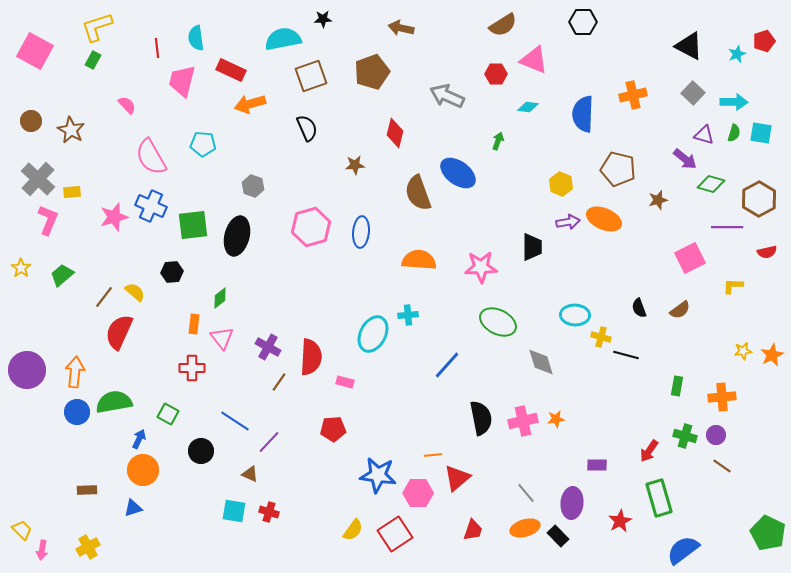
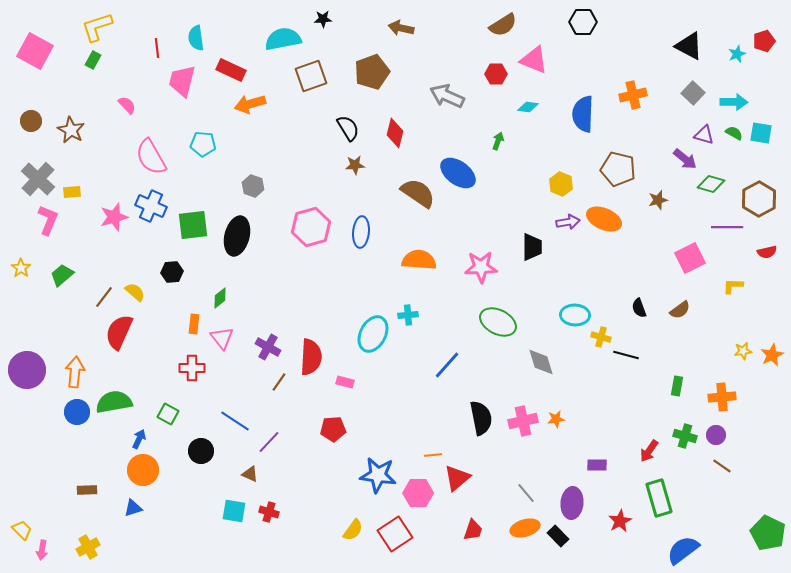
black semicircle at (307, 128): moved 41 px right; rotated 8 degrees counterclockwise
green semicircle at (734, 133): rotated 78 degrees counterclockwise
brown semicircle at (418, 193): rotated 144 degrees clockwise
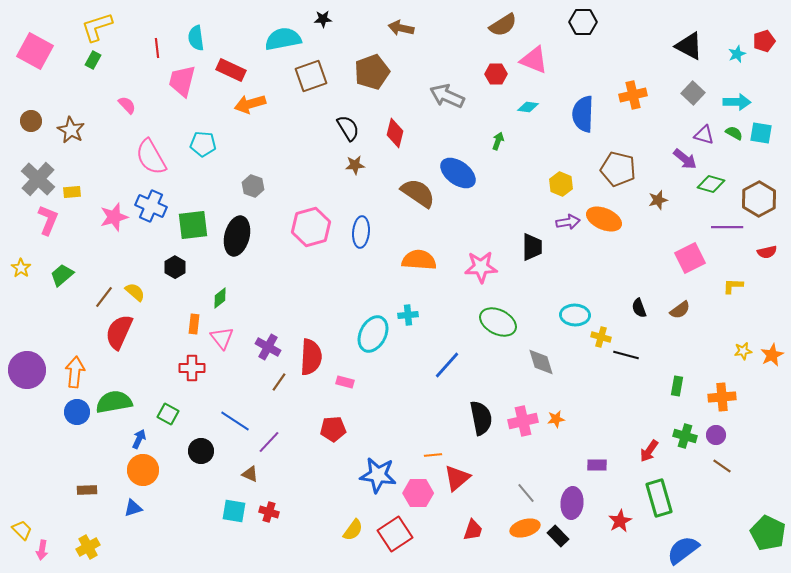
cyan arrow at (734, 102): moved 3 px right
black hexagon at (172, 272): moved 3 px right, 5 px up; rotated 25 degrees counterclockwise
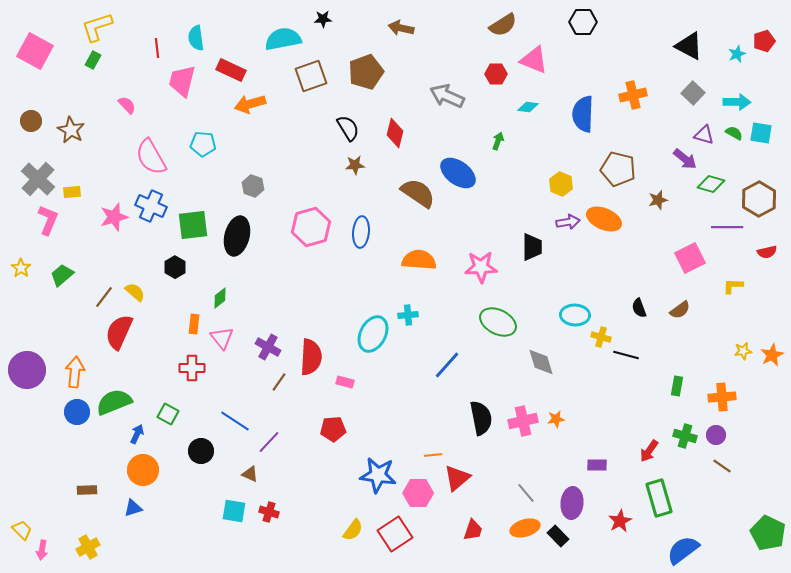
brown pentagon at (372, 72): moved 6 px left
green semicircle at (114, 402): rotated 12 degrees counterclockwise
blue arrow at (139, 439): moved 2 px left, 5 px up
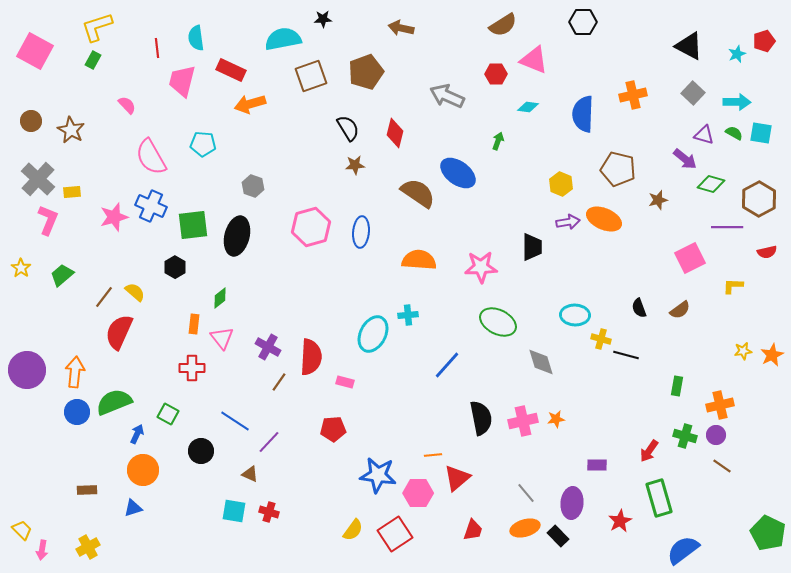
yellow cross at (601, 337): moved 2 px down
orange cross at (722, 397): moved 2 px left, 8 px down; rotated 8 degrees counterclockwise
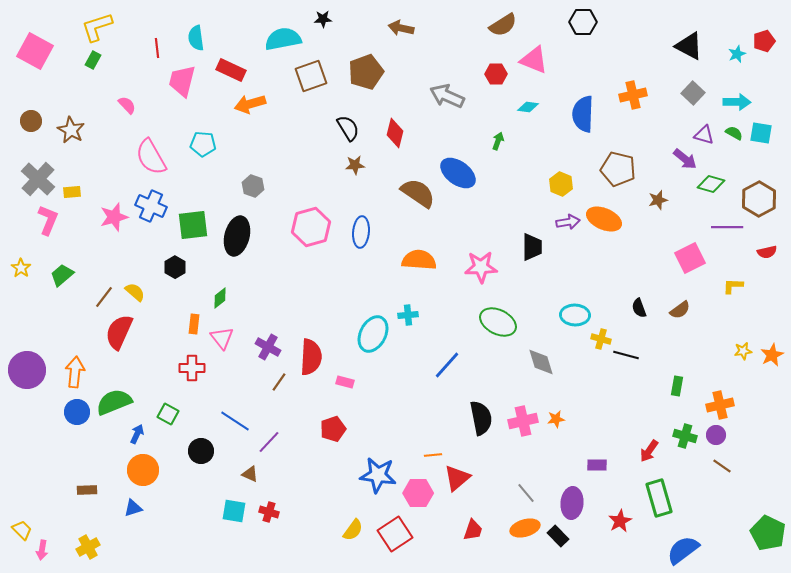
red pentagon at (333, 429): rotated 15 degrees counterclockwise
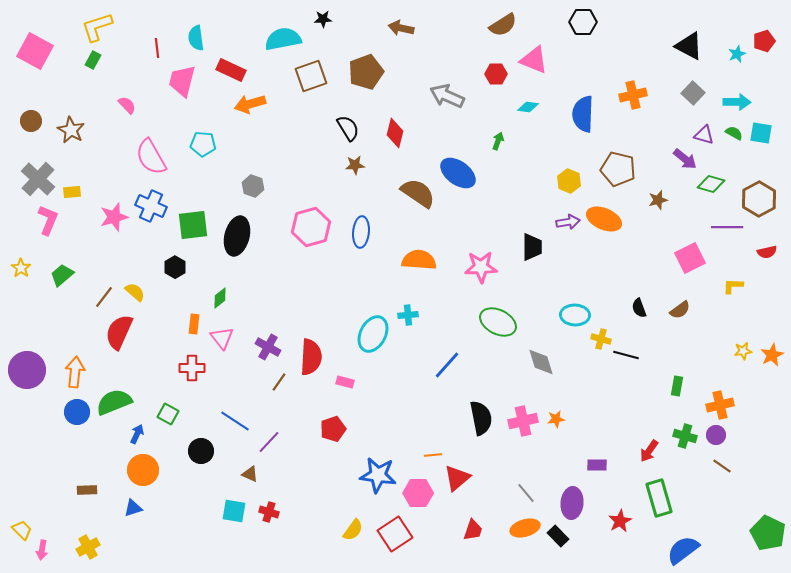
yellow hexagon at (561, 184): moved 8 px right, 3 px up
